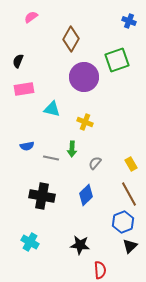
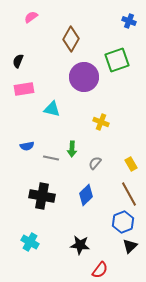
yellow cross: moved 16 px right
red semicircle: rotated 42 degrees clockwise
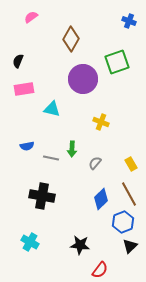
green square: moved 2 px down
purple circle: moved 1 px left, 2 px down
blue diamond: moved 15 px right, 4 px down
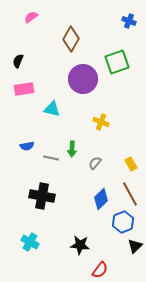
brown line: moved 1 px right
black triangle: moved 5 px right
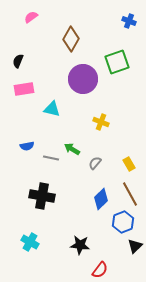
green arrow: rotated 119 degrees clockwise
yellow rectangle: moved 2 px left
